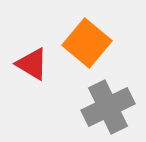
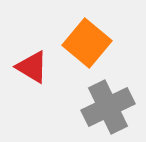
red triangle: moved 3 px down
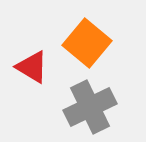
gray cross: moved 18 px left
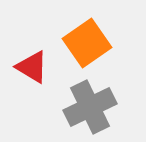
orange square: rotated 15 degrees clockwise
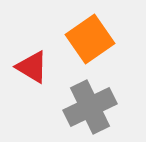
orange square: moved 3 px right, 4 px up
